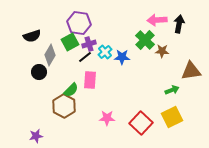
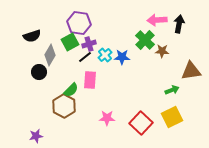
cyan cross: moved 3 px down
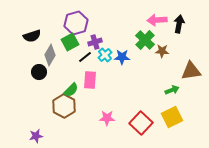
purple hexagon: moved 3 px left; rotated 25 degrees counterclockwise
purple cross: moved 6 px right, 2 px up
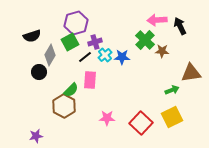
black arrow: moved 1 px right, 2 px down; rotated 36 degrees counterclockwise
brown triangle: moved 2 px down
